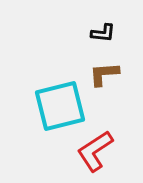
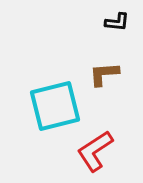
black L-shape: moved 14 px right, 11 px up
cyan square: moved 5 px left
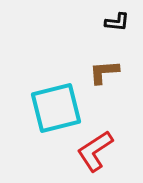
brown L-shape: moved 2 px up
cyan square: moved 1 px right, 2 px down
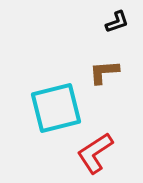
black L-shape: rotated 25 degrees counterclockwise
red L-shape: moved 2 px down
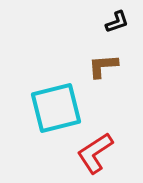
brown L-shape: moved 1 px left, 6 px up
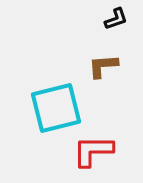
black L-shape: moved 1 px left, 3 px up
red L-shape: moved 2 px left, 2 px up; rotated 33 degrees clockwise
